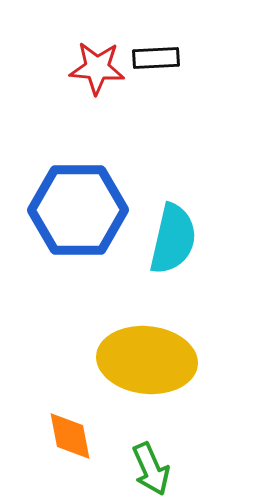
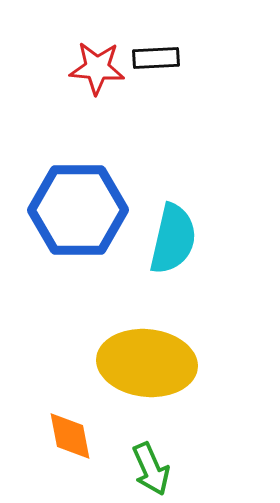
yellow ellipse: moved 3 px down
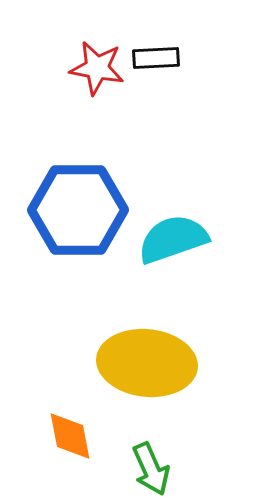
red star: rotated 6 degrees clockwise
cyan semicircle: rotated 122 degrees counterclockwise
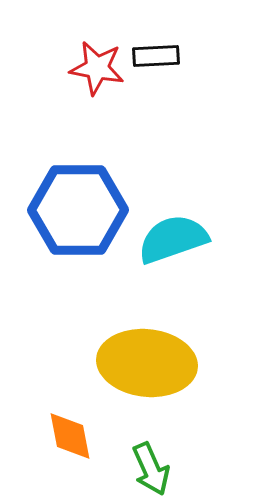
black rectangle: moved 2 px up
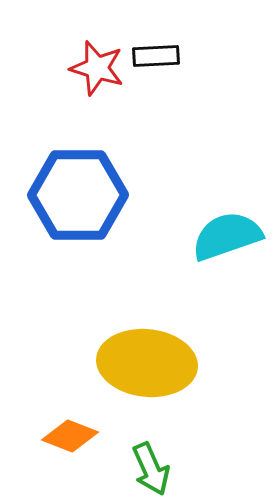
red star: rotated 6 degrees clockwise
blue hexagon: moved 15 px up
cyan semicircle: moved 54 px right, 3 px up
orange diamond: rotated 58 degrees counterclockwise
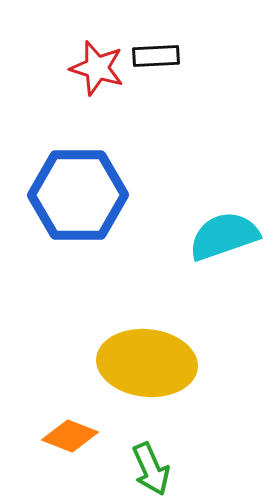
cyan semicircle: moved 3 px left
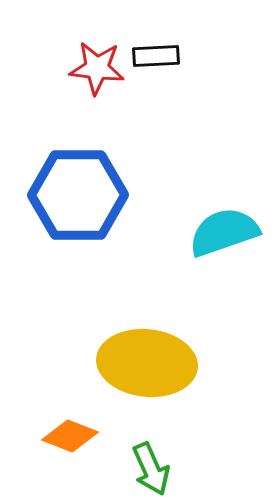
red star: rotated 10 degrees counterclockwise
cyan semicircle: moved 4 px up
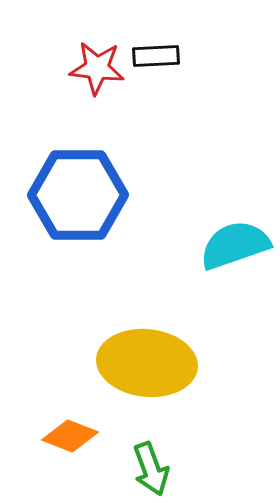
cyan semicircle: moved 11 px right, 13 px down
green arrow: rotated 4 degrees clockwise
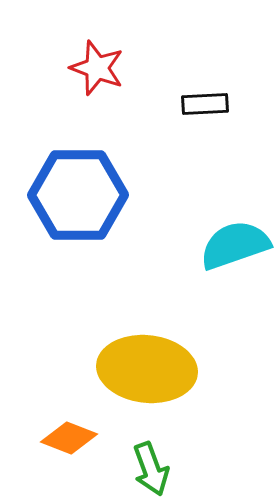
black rectangle: moved 49 px right, 48 px down
red star: rotated 14 degrees clockwise
yellow ellipse: moved 6 px down
orange diamond: moved 1 px left, 2 px down
